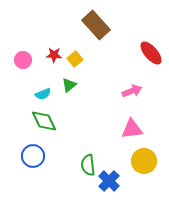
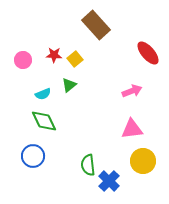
red ellipse: moved 3 px left
yellow circle: moved 1 px left
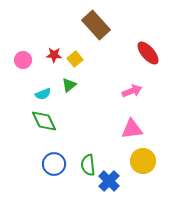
blue circle: moved 21 px right, 8 px down
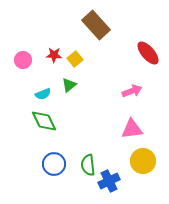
blue cross: rotated 20 degrees clockwise
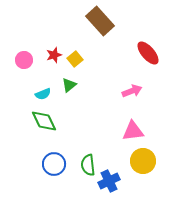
brown rectangle: moved 4 px right, 4 px up
red star: rotated 21 degrees counterclockwise
pink circle: moved 1 px right
pink triangle: moved 1 px right, 2 px down
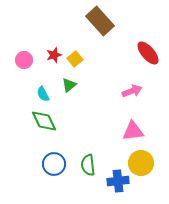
cyan semicircle: rotated 84 degrees clockwise
yellow circle: moved 2 px left, 2 px down
blue cross: moved 9 px right; rotated 20 degrees clockwise
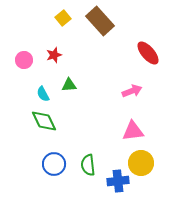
yellow square: moved 12 px left, 41 px up
green triangle: rotated 35 degrees clockwise
